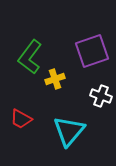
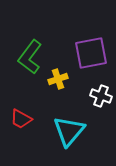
purple square: moved 1 px left, 2 px down; rotated 8 degrees clockwise
yellow cross: moved 3 px right
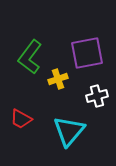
purple square: moved 4 px left
white cross: moved 4 px left; rotated 35 degrees counterclockwise
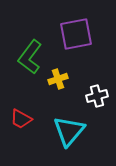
purple square: moved 11 px left, 19 px up
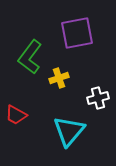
purple square: moved 1 px right, 1 px up
yellow cross: moved 1 px right, 1 px up
white cross: moved 1 px right, 2 px down
red trapezoid: moved 5 px left, 4 px up
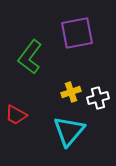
yellow cross: moved 12 px right, 14 px down
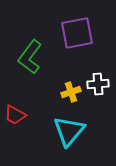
white cross: moved 14 px up; rotated 10 degrees clockwise
red trapezoid: moved 1 px left
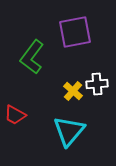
purple square: moved 2 px left, 1 px up
green L-shape: moved 2 px right
white cross: moved 1 px left
yellow cross: moved 2 px right, 1 px up; rotated 30 degrees counterclockwise
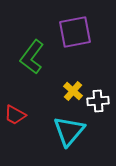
white cross: moved 1 px right, 17 px down
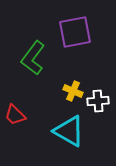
green L-shape: moved 1 px right, 1 px down
yellow cross: rotated 18 degrees counterclockwise
red trapezoid: rotated 15 degrees clockwise
cyan triangle: rotated 40 degrees counterclockwise
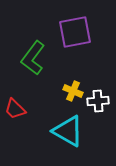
red trapezoid: moved 6 px up
cyan triangle: moved 1 px left
